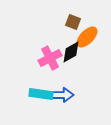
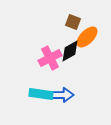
black diamond: moved 1 px left, 1 px up
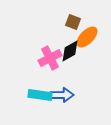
cyan rectangle: moved 1 px left, 1 px down
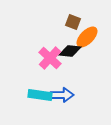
black diamond: rotated 35 degrees clockwise
pink cross: rotated 20 degrees counterclockwise
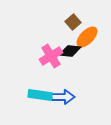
brown square: rotated 28 degrees clockwise
pink cross: moved 1 px right, 2 px up; rotated 15 degrees clockwise
blue arrow: moved 1 px right, 2 px down
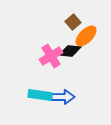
orange ellipse: moved 1 px left, 1 px up
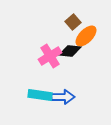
pink cross: moved 1 px left
